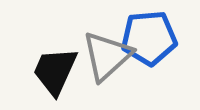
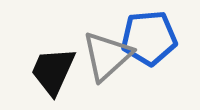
black trapezoid: moved 2 px left
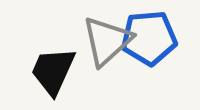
gray triangle: moved 15 px up
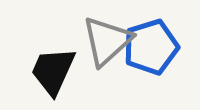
blue pentagon: moved 2 px right, 9 px down; rotated 12 degrees counterclockwise
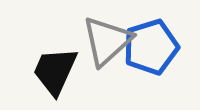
black trapezoid: moved 2 px right
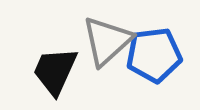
blue pentagon: moved 3 px right, 8 px down; rotated 10 degrees clockwise
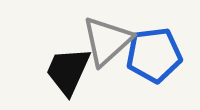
black trapezoid: moved 13 px right
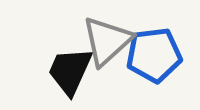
black trapezoid: moved 2 px right
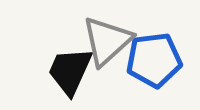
blue pentagon: moved 5 px down
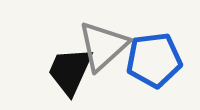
gray triangle: moved 4 px left, 5 px down
